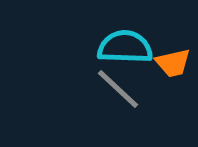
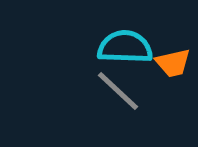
gray line: moved 2 px down
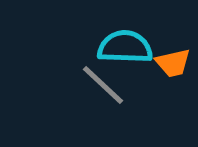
gray line: moved 15 px left, 6 px up
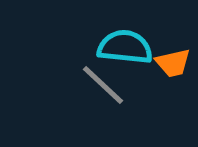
cyan semicircle: rotated 4 degrees clockwise
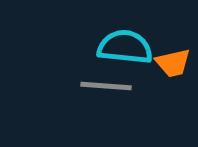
gray line: moved 3 px right, 1 px down; rotated 39 degrees counterclockwise
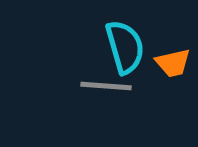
cyan semicircle: rotated 68 degrees clockwise
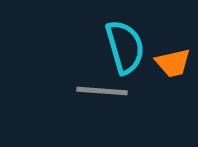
gray line: moved 4 px left, 5 px down
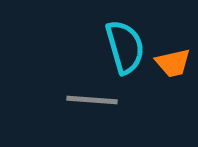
gray line: moved 10 px left, 9 px down
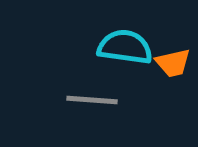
cyan semicircle: rotated 66 degrees counterclockwise
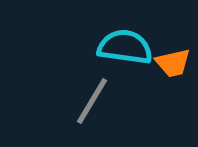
gray line: moved 1 px down; rotated 63 degrees counterclockwise
